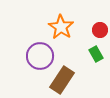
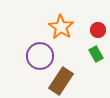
red circle: moved 2 px left
brown rectangle: moved 1 px left, 1 px down
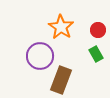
brown rectangle: moved 1 px up; rotated 12 degrees counterclockwise
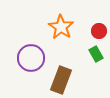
red circle: moved 1 px right, 1 px down
purple circle: moved 9 px left, 2 px down
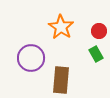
brown rectangle: rotated 16 degrees counterclockwise
